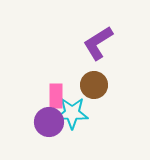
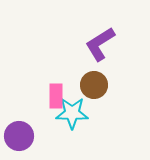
purple L-shape: moved 2 px right, 1 px down
purple circle: moved 30 px left, 14 px down
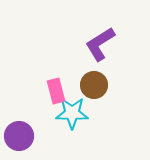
pink rectangle: moved 5 px up; rotated 15 degrees counterclockwise
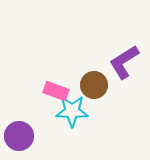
purple L-shape: moved 24 px right, 18 px down
pink rectangle: rotated 55 degrees counterclockwise
cyan star: moved 2 px up
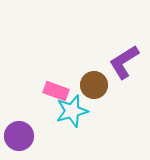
cyan star: rotated 16 degrees counterclockwise
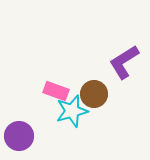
brown circle: moved 9 px down
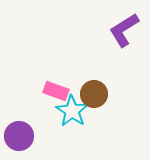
purple L-shape: moved 32 px up
cyan star: rotated 24 degrees counterclockwise
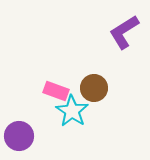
purple L-shape: moved 2 px down
brown circle: moved 6 px up
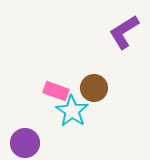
purple circle: moved 6 px right, 7 px down
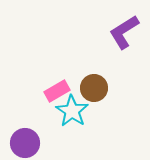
pink rectangle: moved 1 px right; rotated 50 degrees counterclockwise
